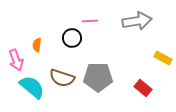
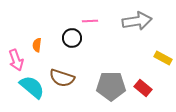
gray pentagon: moved 13 px right, 9 px down
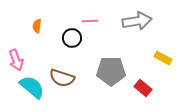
orange semicircle: moved 19 px up
gray pentagon: moved 15 px up
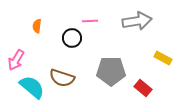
pink arrow: rotated 50 degrees clockwise
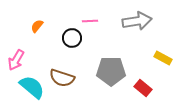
orange semicircle: rotated 32 degrees clockwise
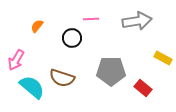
pink line: moved 1 px right, 2 px up
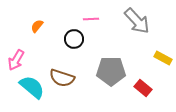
gray arrow: rotated 56 degrees clockwise
black circle: moved 2 px right, 1 px down
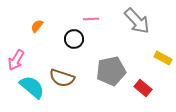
gray pentagon: rotated 12 degrees counterclockwise
